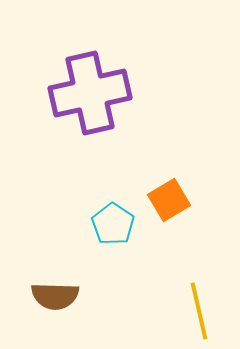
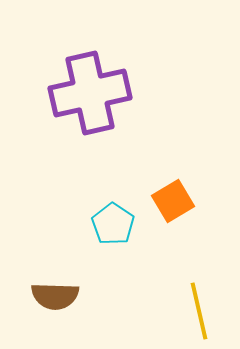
orange square: moved 4 px right, 1 px down
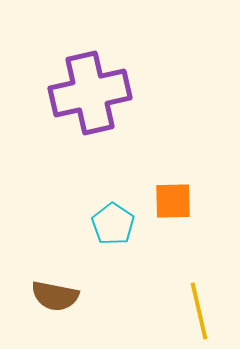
orange square: rotated 30 degrees clockwise
brown semicircle: rotated 9 degrees clockwise
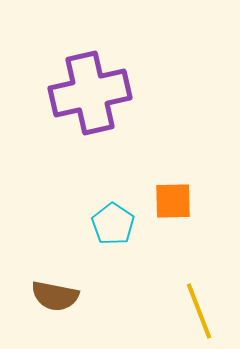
yellow line: rotated 8 degrees counterclockwise
